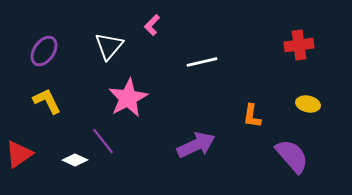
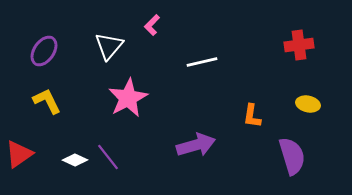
purple line: moved 5 px right, 16 px down
purple arrow: rotated 9 degrees clockwise
purple semicircle: rotated 24 degrees clockwise
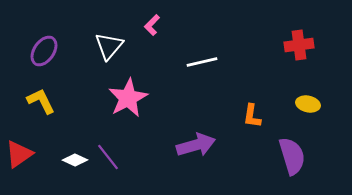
yellow L-shape: moved 6 px left
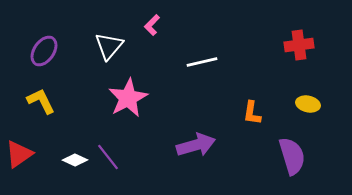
orange L-shape: moved 3 px up
